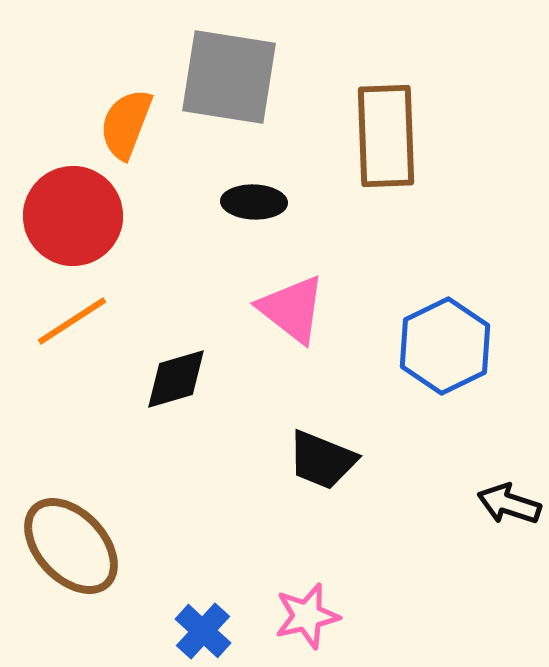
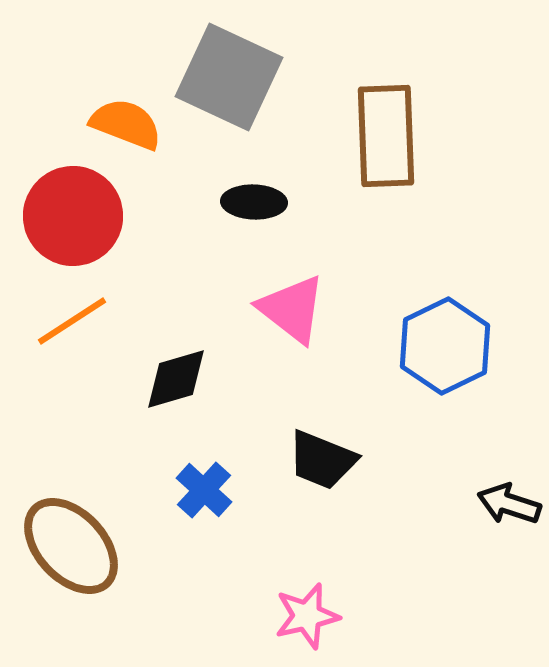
gray square: rotated 16 degrees clockwise
orange semicircle: rotated 90 degrees clockwise
blue cross: moved 1 px right, 141 px up
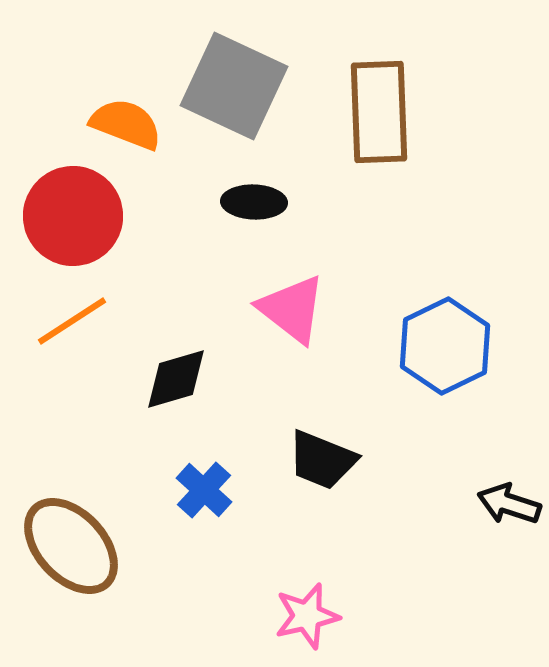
gray square: moved 5 px right, 9 px down
brown rectangle: moved 7 px left, 24 px up
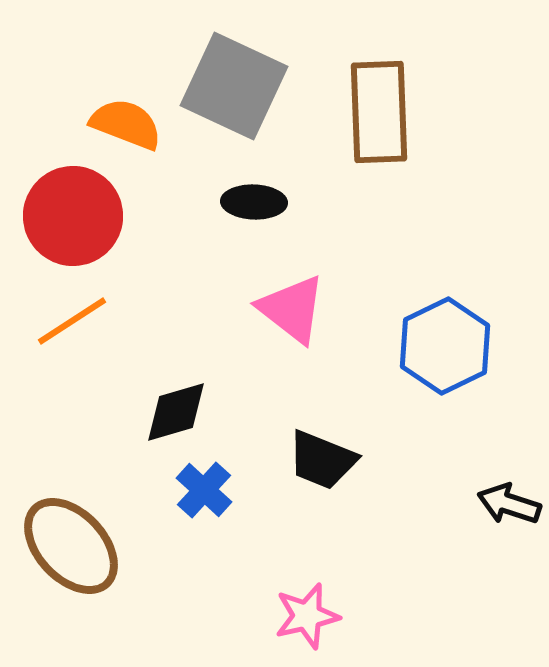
black diamond: moved 33 px down
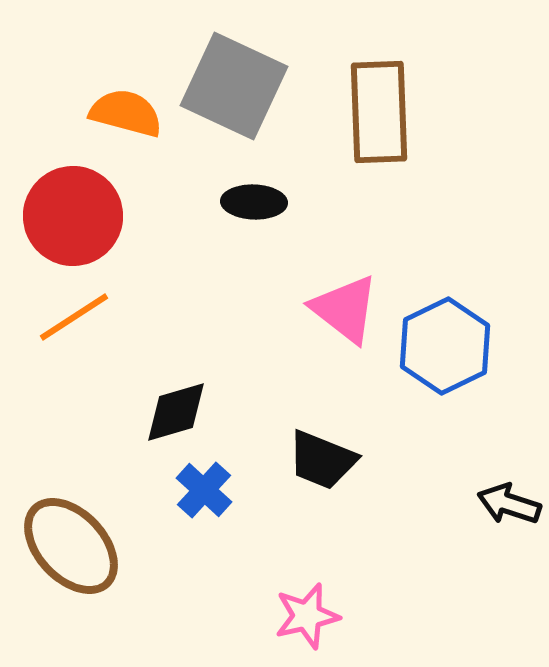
orange semicircle: moved 11 px up; rotated 6 degrees counterclockwise
pink triangle: moved 53 px right
orange line: moved 2 px right, 4 px up
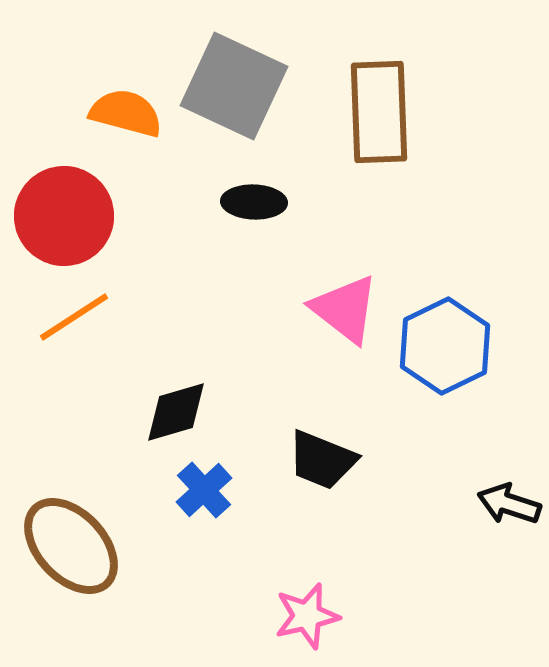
red circle: moved 9 px left
blue cross: rotated 6 degrees clockwise
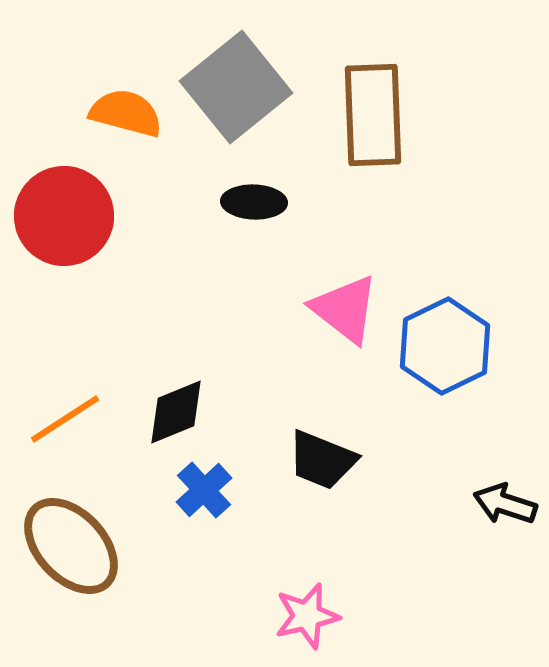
gray square: moved 2 px right, 1 px down; rotated 26 degrees clockwise
brown rectangle: moved 6 px left, 3 px down
orange line: moved 9 px left, 102 px down
black diamond: rotated 6 degrees counterclockwise
black arrow: moved 4 px left
